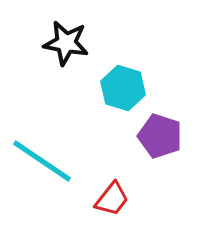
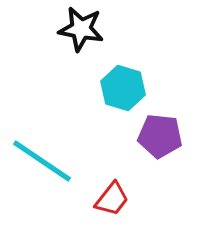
black star: moved 15 px right, 14 px up
purple pentagon: rotated 12 degrees counterclockwise
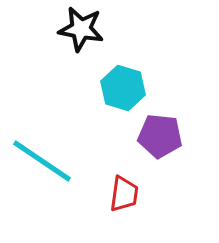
red trapezoid: moved 12 px right, 5 px up; rotated 30 degrees counterclockwise
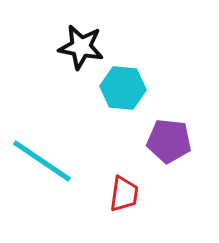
black star: moved 18 px down
cyan hexagon: rotated 12 degrees counterclockwise
purple pentagon: moved 9 px right, 5 px down
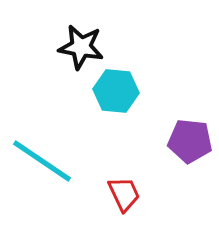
cyan hexagon: moved 7 px left, 3 px down
purple pentagon: moved 21 px right
red trapezoid: rotated 33 degrees counterclockwise
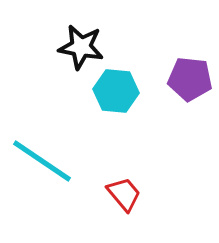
purple pentagon: moved 62 px up
red trapezoid: rotated 15 degrees counterclockwise
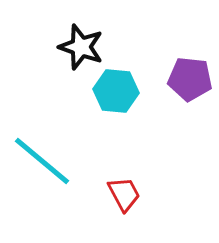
black star: rotated 9 degrees clockwise
cyan line: rotated 6 degrees clockwise
red trapezoid: rotated 12 degrees clockwise
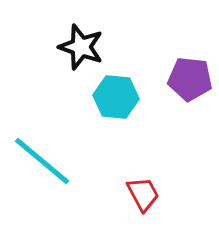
cyan hexagon: moved 6 px down
red trapezoid: moved 19 px right
